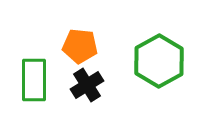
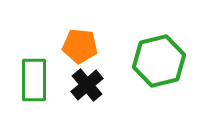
green hexagon: rotated 15 degrees clockwise
black cross: rotated 8 degrees counterclockwise
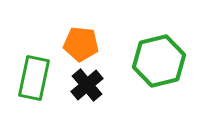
orange pentagon: moved 1 px right, 2 px up
green rectangle: moved 2 px up; rotated 12 degrees clockwise
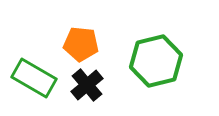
green hexagon: moved 3 px left
green rectangle: rotated 72 degrees counterclockwise
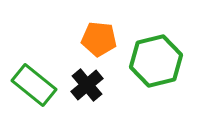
orange pentagon: moved 18 px right, 5 px up
green rectangle: moved 7 px down; rotated 9 degrees clockwise
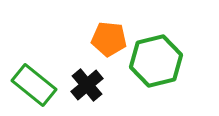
orange pentagon: moved 10 px right
